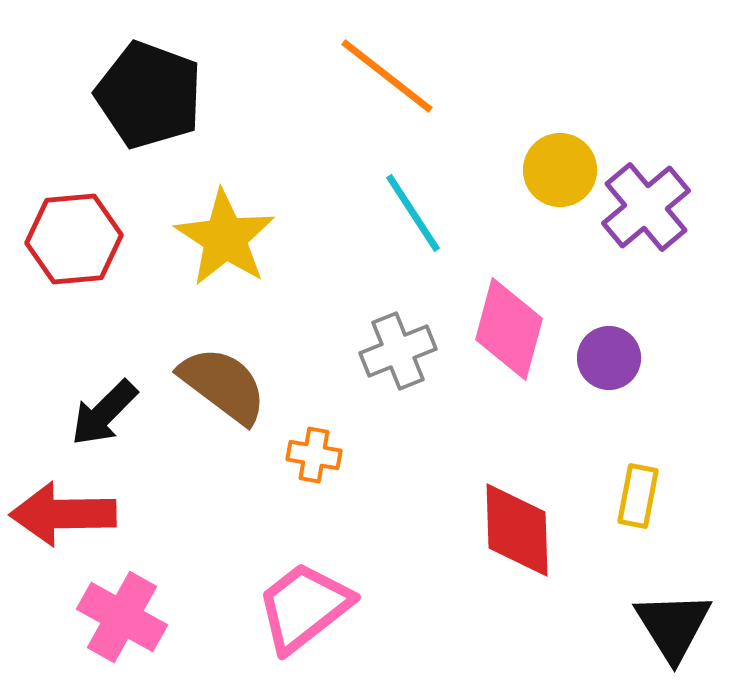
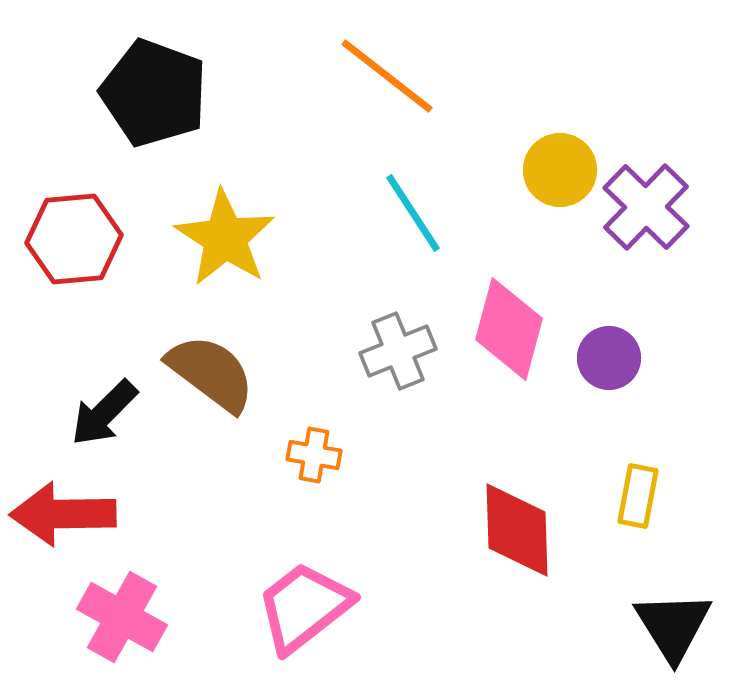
black pentagon: moved 5 px right, 2 px up
purple cross: rotated 6 degrees counterclockwise
brown semicircle: moved 12 px left, 12 px up
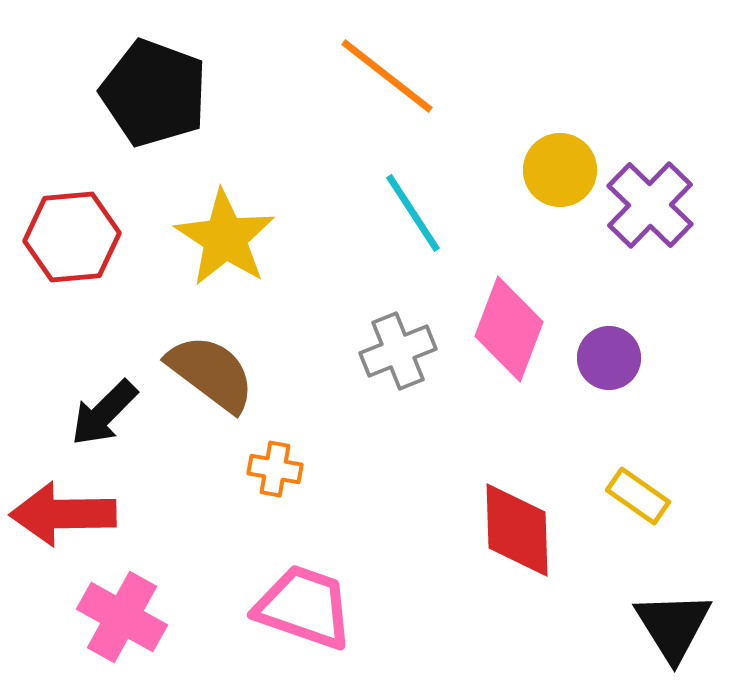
purple cross: moved 4 px right, 2 px up
red hexagon: moved 2 px left, 2 px up
pink diamond: rotated 6 degrees clockwise
orange cross: moved 39 px left, 14 px down
yellow rectangle: rotated 66 degrees counterclockwise
pink trapezoid: rotated 57 degrees clockwise
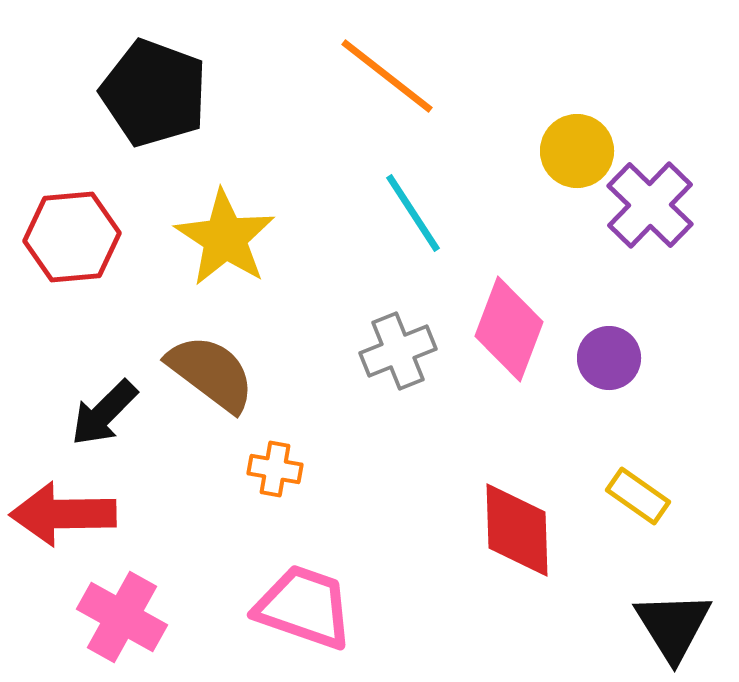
yellow circle: moved 17 px right, 19 px up
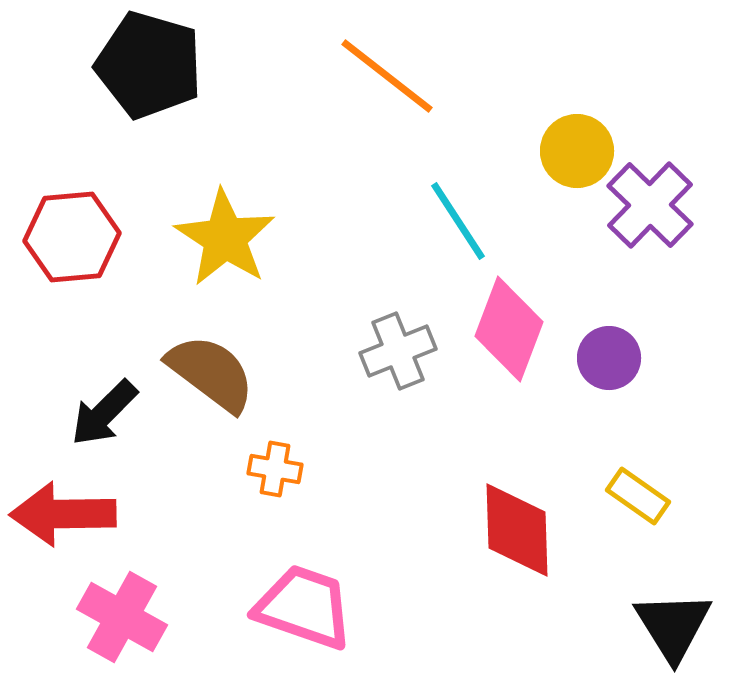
black pentagon: moved 5 px left, 28 px up; rotated 4 degrees counterclockwise
cyan line: moved 45 px right, 8 px down
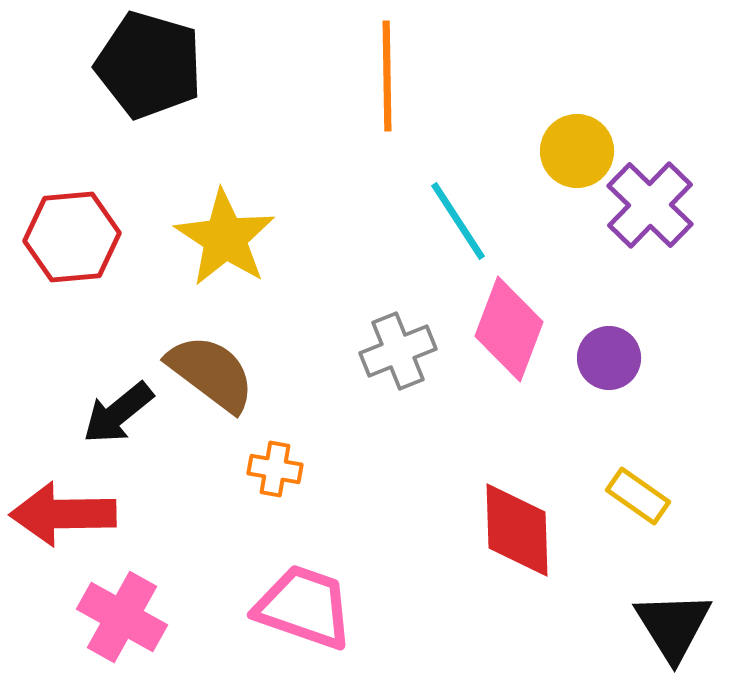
orange line: rotated 51 degrees clockwise
black arrow: moved 14 px right; rotated 6 degrees clockwise
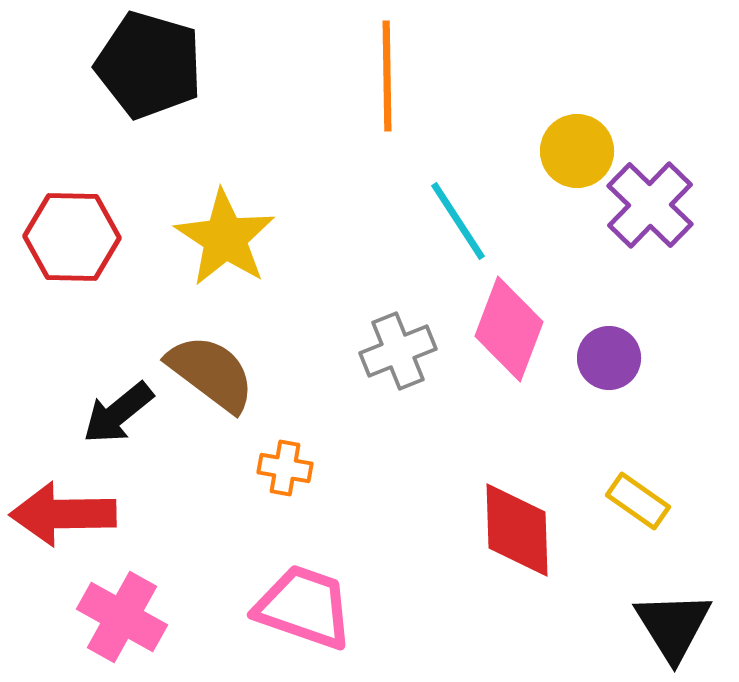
red hexagon: rotated 6 degrees clockwise
orange cross: moved 10 px right, 1 px up
yellow rectangle: moved 5 px down
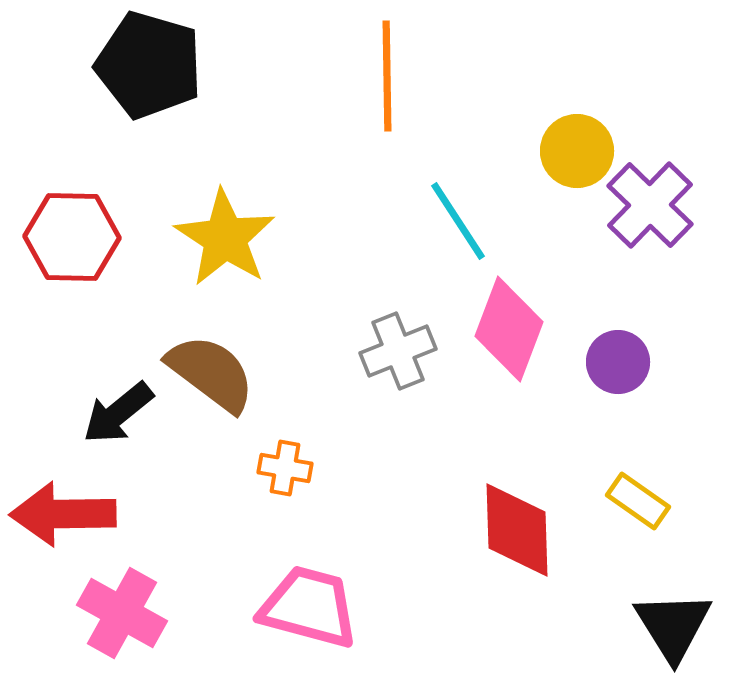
purple circle: moved 9 px right, 4 px down
pink trapezoid: moved 5 px right; rotated 4 degrees counterclockwise
pink cross: moved 4 px up
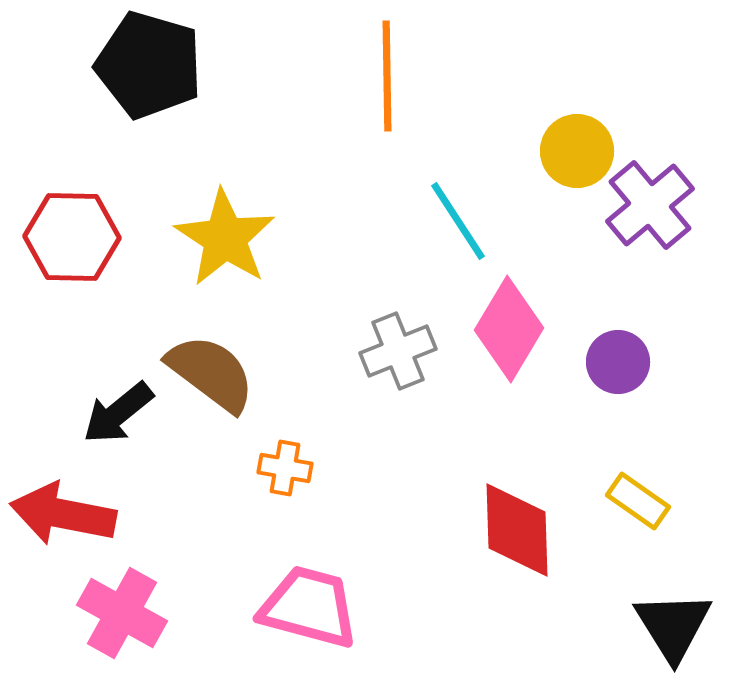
purple cross: rotated 6 degrees clockwise
pink diamond: rotated 10 degrees clockwise
red arrow: rotated 12 degrees clockwise
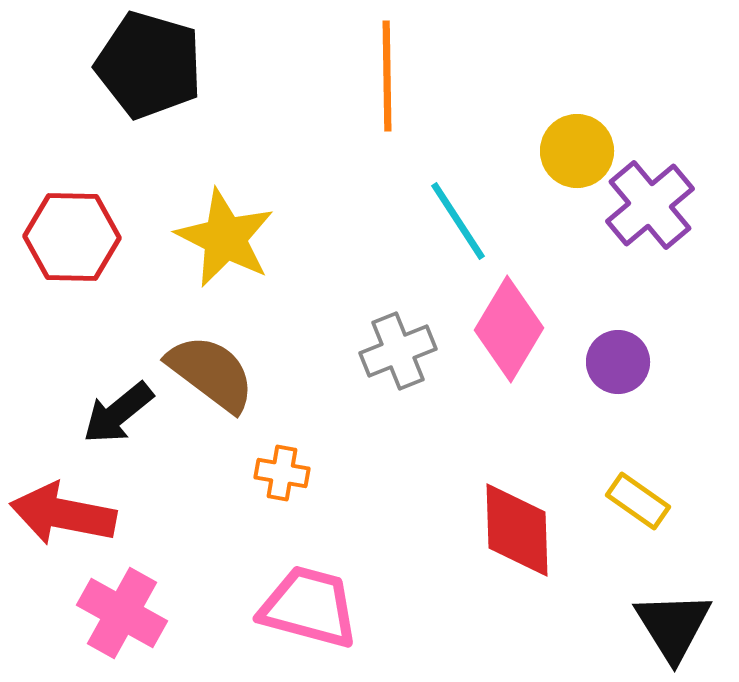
yellow star: rotated 6 degrees counterclockwise
orange cross: moved 3 px left, 5 px down
